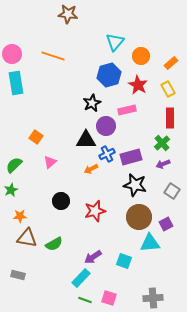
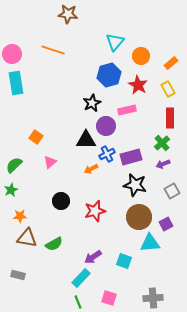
orange line at (53, 56): moved 6 px up
gray square at (172, 191): rotated 28 degrees clockwise
green line at (85, 300): moved 7 px left, 2 px down; rotated 48 degrees clockwise
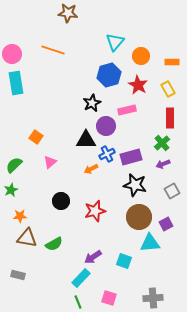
brown star at (68, 14): moved 1 px up
orange rectangle at (171, 63): moved 1 px right, 1 px up; rotated 40 degrees clockwise
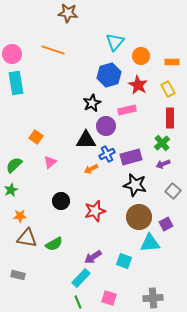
gray square at (172, 191): moved 1 px right; rotated 21 degrees counterclockwise
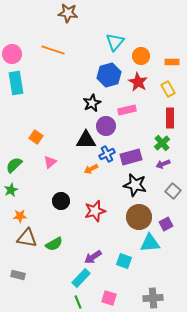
red star at (138, 85): moved 3 px up
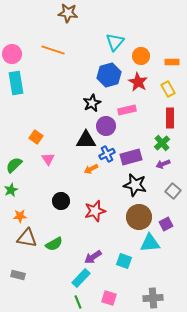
pink triangle at (50, 162): moved 2 px left, 3 px up; rotated 24 degrees counterclockwise
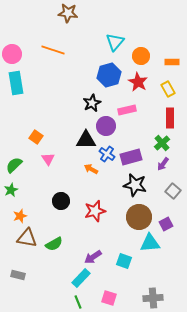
blue cross at (107, 154): rotated 28 degrees counterclockwise
purple arrow at (163, 164): rotated 32 degrees counterclockwise
orange arrow at (91, 169): rotated 56 degrees clockwise
orange star at (20, 216): rotated 16 degrees counterclockwise
